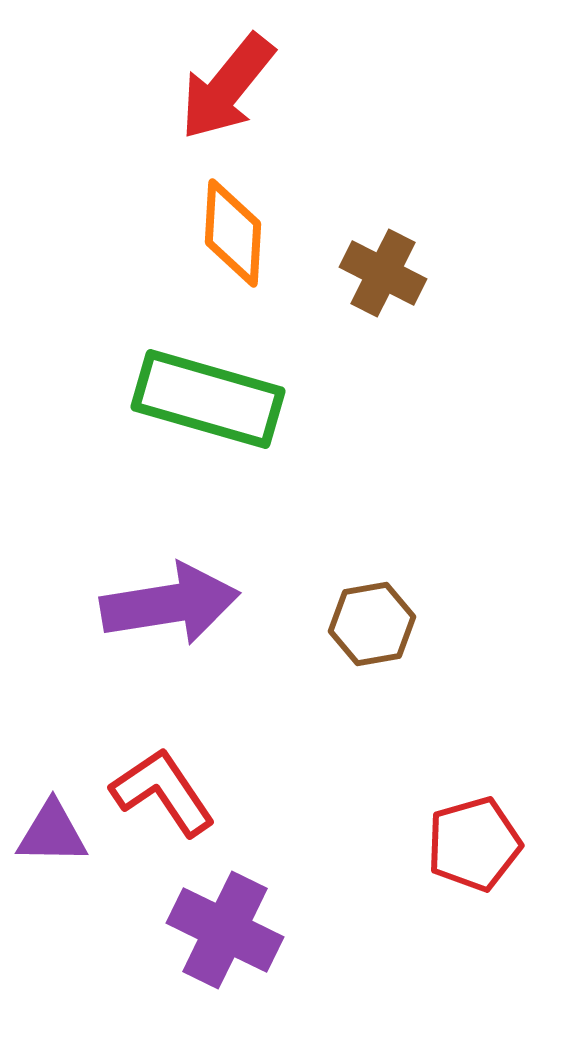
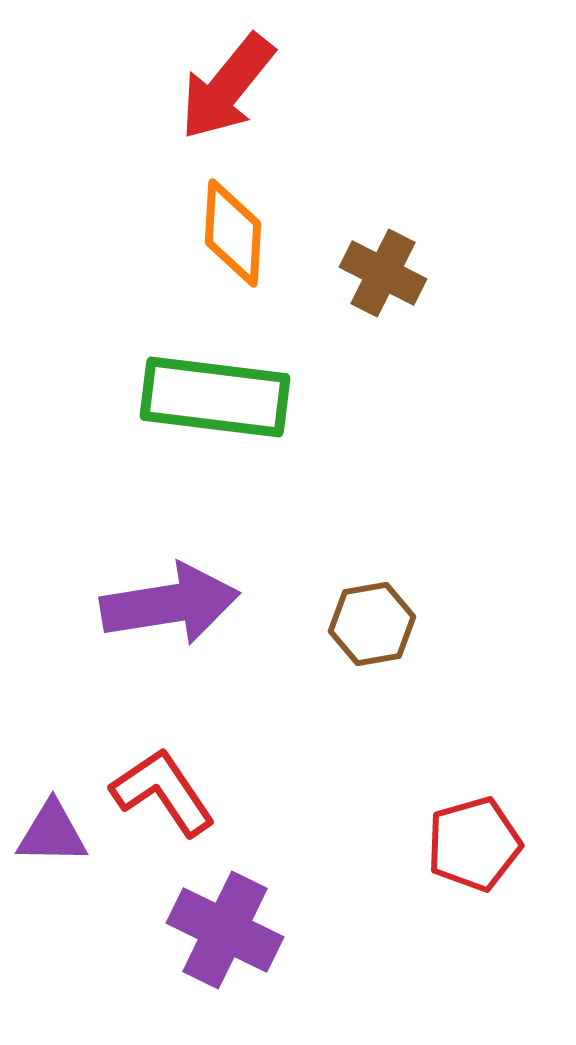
green rectangle: moved 7 px right, 2 px up; rotated 9 degrees counterclockwise
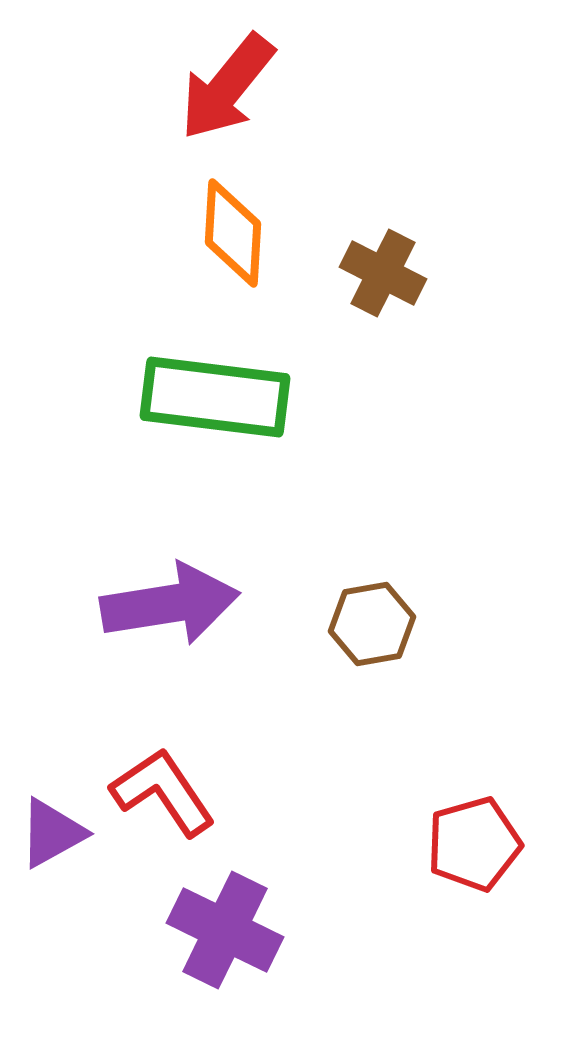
purple triangle: rotated 30 degrees counterclockwise
